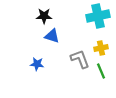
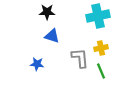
black star: moved 3 px right, 4 px up
gray L-shape: moved 1 px up; rotated 15 degrees clockwise
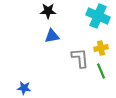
black star: moved 1 px right, 1 px up
cyan cross: rotated 35 degrees clockwise
blue triangle: rotated 28 degrees counterclockwise
blue star: moved 13 px left, 24 px down
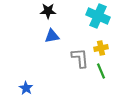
blue star: moved 2 px right; rotated 24 degrees clockwise
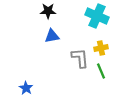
cyan cross: moved 1 px left
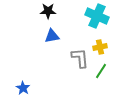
yellow cross: moved 1 px left, 1 px up
green line: rotated 56 degrees clockwise
blue star: moved 3 px left
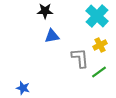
black star: moved 3 px left
cyan cross: rotated 20 degrees clockwise
yellow cross: moved 2 px up; rotated 16 degrees counterclockwise
green line: moved 2 px left, 1 px down; rotated 21 degrees clockwise
blue star: rotated 16 degrees counterclockwise
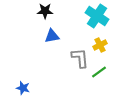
cyan cross: rotated 10 degrees counterclockwise
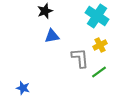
black star: rotated 21 degrees counterclockwise
